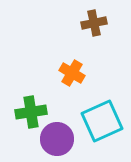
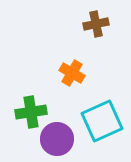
brown cross: moved 2 px right, 1 px down
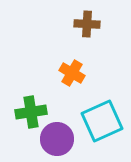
brown cross: moved 9 px left; rotated 15 degrees clockwise
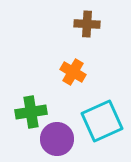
orange cross: moved 1 px right, 1 px up
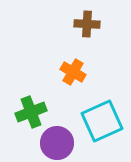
green cross: rotated 12 degrees counterclockwise
purple circle: moved 4 px down
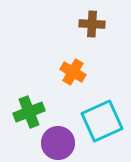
brown cross: moved 5 px right
green cross: moved 2 px left
purple circle: moved 1 px right
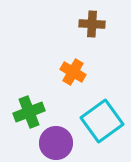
cyan square: rotated 12 degrees counterclockwise
purple circle: moved 2 px left
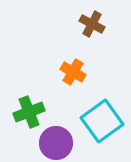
brown cross: rotated 25 degrees clockwise
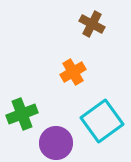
orange cross: rotated 30 degrees clockwise
green cross: moved 7 px left, 2 px down
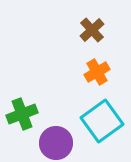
brown cross: moved 6 px down; rotated 20 degrees clockwise
orange cross: moved 24 px right
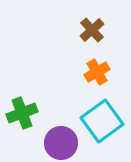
green cross: moved 1 px up
purple circle: moved 5 px right
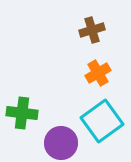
brown cross: rotated 25 degrees clockwise
orange cross: moved 1 px right, 1 px down
green cross: rotated 28 degrees clockwise
